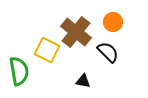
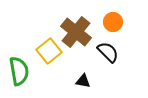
yellow square: moved 2 px right, 1 px down; rotated 25 degrees clockwise
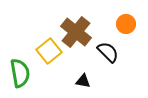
orange circle: moved 13 px right, 2 px down
green semicircle: moved 1 px right, 2 px down
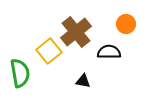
brown cross: rotated 12 degrees clockwise
black semicircle: moved 1 px right; rotated 45 degrees counterclockwise
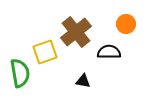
yellow square: moved 4 px left, 1 px down; rotated 20 degrees clockwise
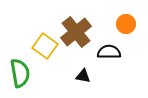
yellow square: moved 6 px up; rotated 35 degrees counterclockwise
black triangle: moved 5 px up
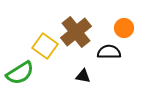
orange circle: moved 2 px left, 4 px down
green semicircle: rotated 68 degrees clockwise
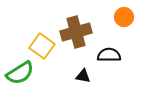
orange circle: moved 11 px up
brown cross: rotated 24 degrees clockwise
yellow square: moved 3 px left
black semicircle: moved 3 px down
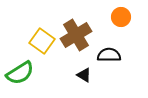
orange circle: moved 3 px left
brown cross: moved 3 px down; rotated 16 degrees counterclockwise
yellow square: moved 5 px up
black triangle: moved 1 px right, 1 px up; rotated 21 degrees clockwise
